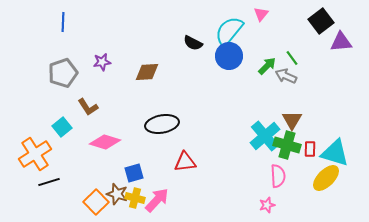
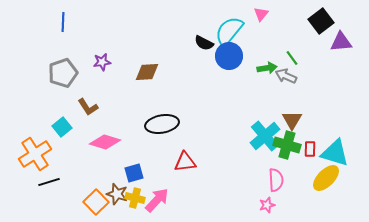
black semicircle: moved 11 px right
green arrow: moved 2 px down; rotated 36 degrees clockwise
pink semicircle: moved 2 px left, 4 px down
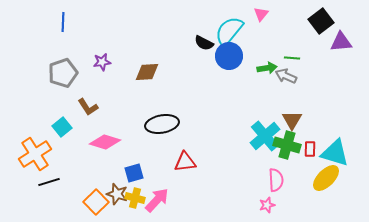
green line: rotated 49 degrees counterclockwise
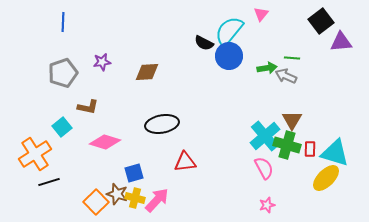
brown L-shape: rotated 45 degrees counterclockwise
pink semicircle: moved 12 px left, 12 px up; rotated 25 degrees counterclockwise
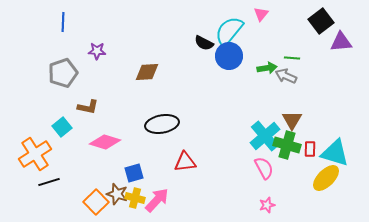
purple star: moved 5 px left, 11 px up; rotated 12 degrees clockwise
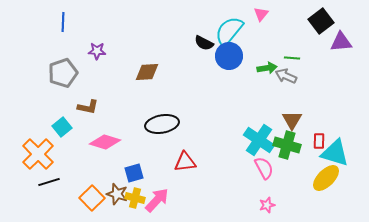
cyan cross: moved 6 px left, 4 px down; rotated 16 degrees counterclockwise
red rectangle: moved 9 px right, 8 px up
orange cross: moved 3 px right; rotated 12 degrees counterclockwise
orange square: moved 4 px left, 4 px up
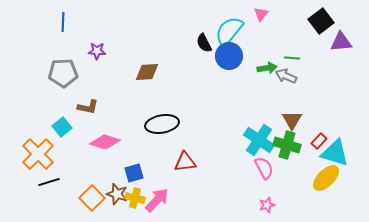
black semicircle: rotated 36 degrees clockwise
gray pentagon: rotated 16 degrees clockwise
red rectangle: rotated 42 degrees clockwise
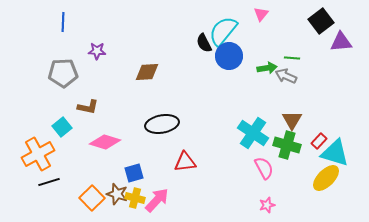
cyan semicircle: moved 6 px left
cyan cross: moved 6 px left, 7 px up
orange cross: rotated 16 degrees clockwise
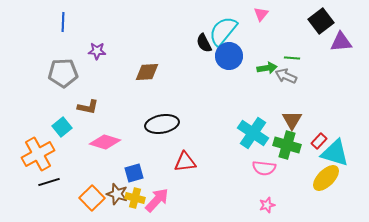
pink semicircle: rotated 125 degrees clockwise
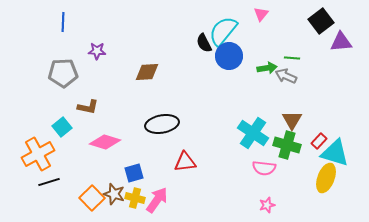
yellow ellipse: rotated 24 degrees counterclockwise
brown star: moved 3 px left
pink arrow: rotated 8 degrees counterclockwise
